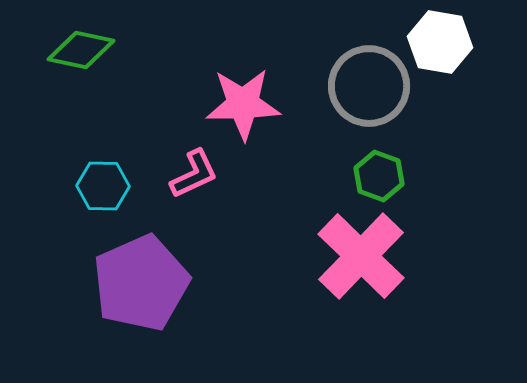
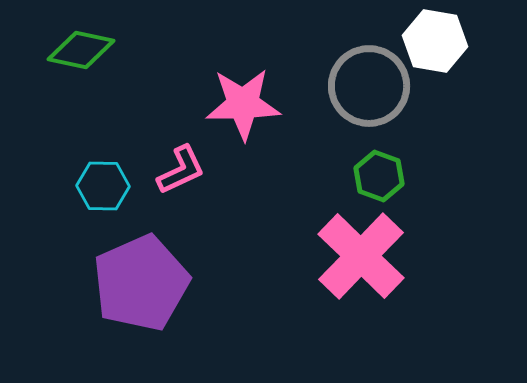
white hexagon: moved 5 px left, 1 px up
pink L-shape: moved 13 px left, 4 px up
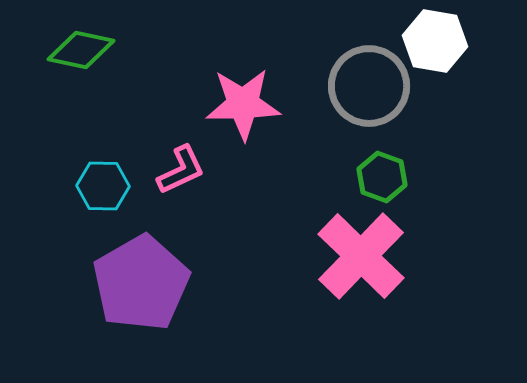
green hexagon: moved 3 px right, 1 px down
purple pentagon: rotated 6 degrees counterclockwise
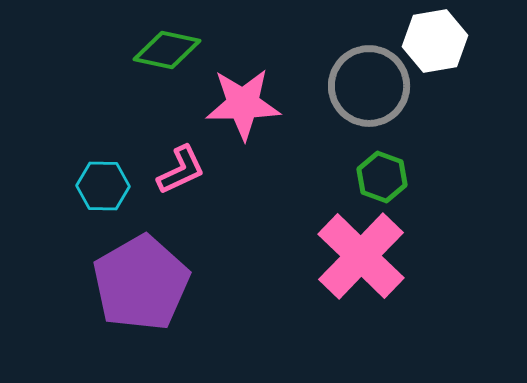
white hexagon: rotated 20 degrees counterclockwise
green diamond: moved 86 px right
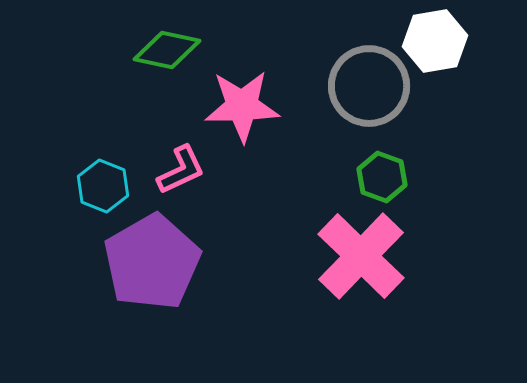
pink star: moved 1 px left, 2 px down
cyan hexagon: rotated 21 degrees clockwise
purple pentagon: moved 11 px right, 21 px up
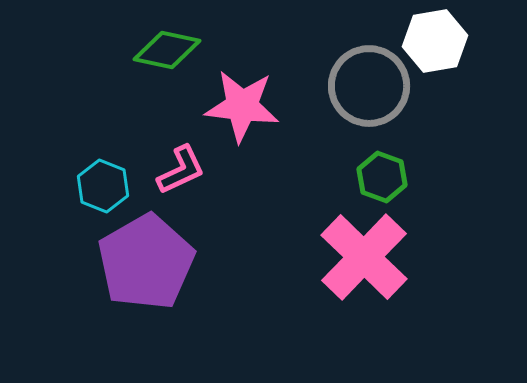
pink star: rotated 8 degrees clockwise
pink cross: moved 3 px right, 1 px down
purple pentagon: moved 6 px left
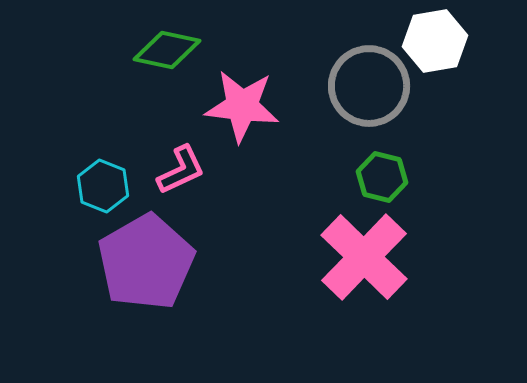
green hexagon: rotated 6 degrees counterclockwise
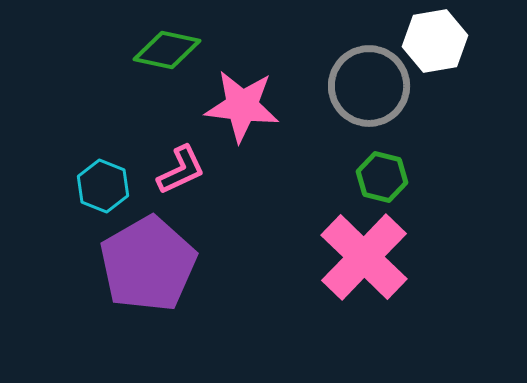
purple pentagon: moved 2 px right, 2 px down
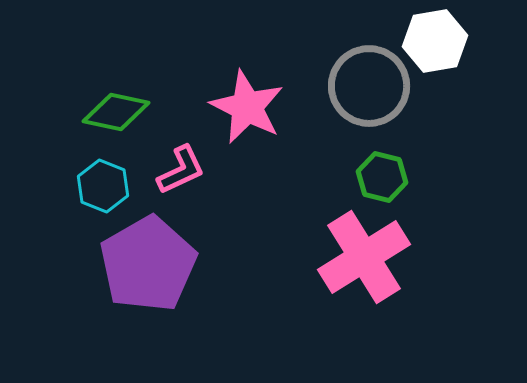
green diamond: moved 51 px left, 62 px down
pink star: moved 5 px right, 1 px down; rotated 20 degrees clockwise
pink cross: rotated 14 degrees clockwise
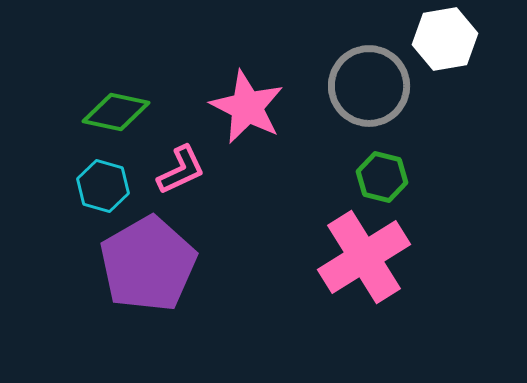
white hexagon: moved 10 px right, 2 px up
cyan hexagon: rotated 6 degrees counterclockwise
